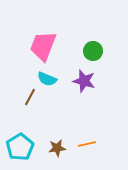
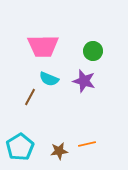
pink trapezoid: rotated 112 degrees counterclockwise
cyan semicircle: moved 2 px right
brown star: moved 2 px right, 3 px down
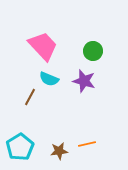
pink trapezoid: rotated 132 degrees counterclockwise
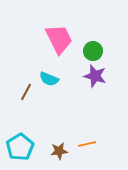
pink trapezoid: moved 16 px right, 7 px up; rotated 16 degrees clockwise
purple star: moved 11 px right, 5 px up
brown line: moved 4 px left, 5 px up
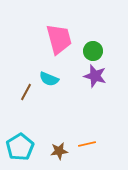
pink trapezoid: rotated 12 degrees clockwise
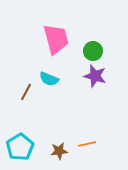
pink trapezoid: moved 3 px left
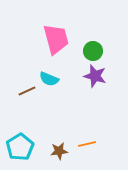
brown line: moved 1 px right, 1 px up; rotated 36 degrees clockwise
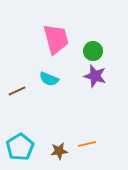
brown line: moved 10 px left
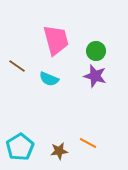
pink trapezoid: moved 1 px down
green circle: moved 3 px right
brown line: moved 25 px up; rotated 60 degrees clockwise
orange line: moved 1 px right, 1 px up; rotated 42 degrees clockwise
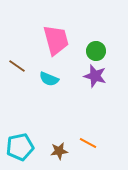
cyan pentagon: rotated 20 degrees clockwise
